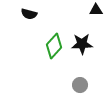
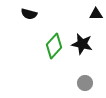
black triangle: moved 4 px down
black star: rotated 15 degrees clockwise
gray circle: moved 5 px right, 2 px up
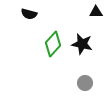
black triangle: moved 2 px up
green diamond: moved 1 px left, 2 px up
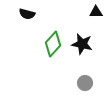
black semicircle: moved 2 px left
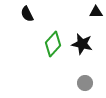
black semicircle: rotated 49 degrees clockwise
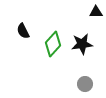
black semicircle: moved 4 px left, 17 px down
black star: rotated 20 degrees counterclockwise
gray circle: moved 1 px down
